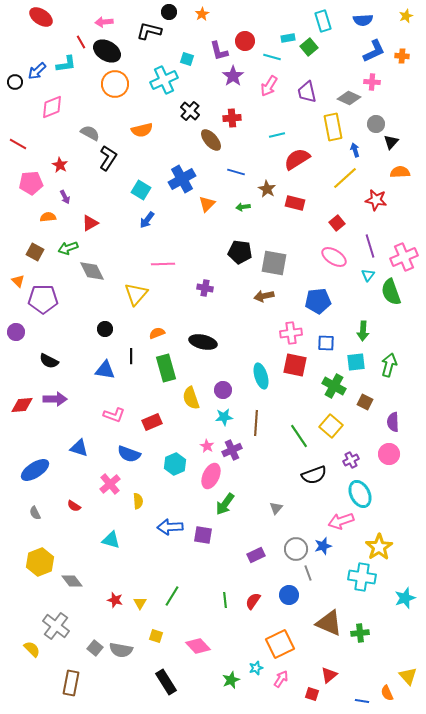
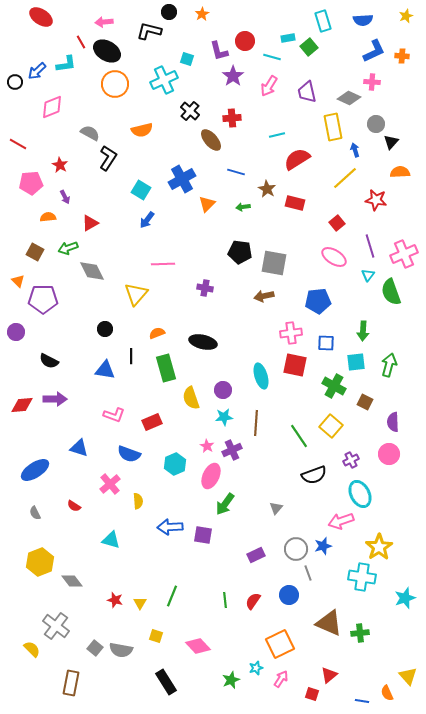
pink cross at (404, 257): moved 3 px up
green line at (172, 596): rotated 10 degrees counterclockwise
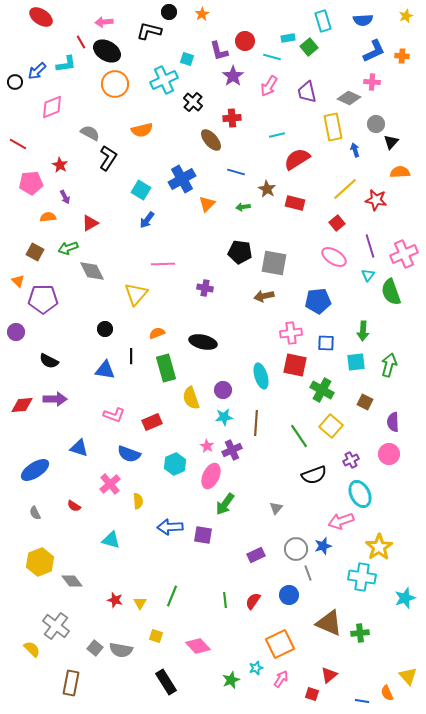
black cross at (190, 111): moved 3 px right, 9 px up
yellow line at (345, 178): moved 11 px down
green cross at (334, 386): moved 12 px left, 4 px down
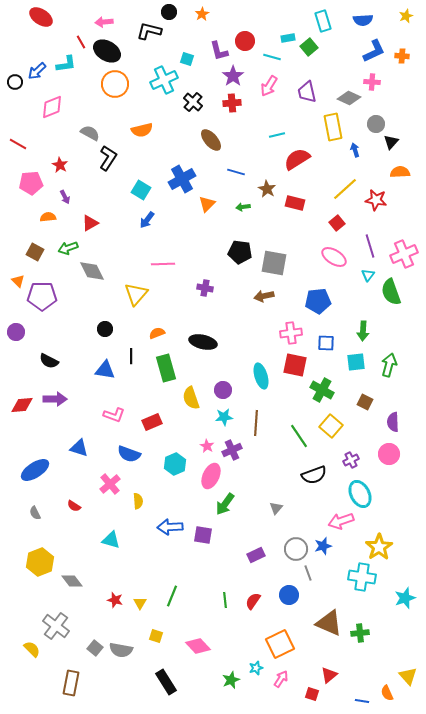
red cross at (232, 118): moved 15 px up
purple pentagon at (43, 299): moved 1 px left, 3 px up
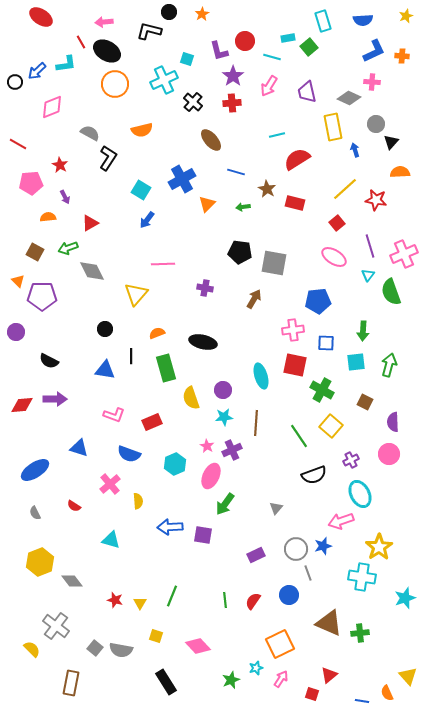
brown arrow at (264, 296): moved 10 px left, 3 px down; rotated 132 degrees clockwise
pink cross at (291, 333): moved 2 px right, 3 px up
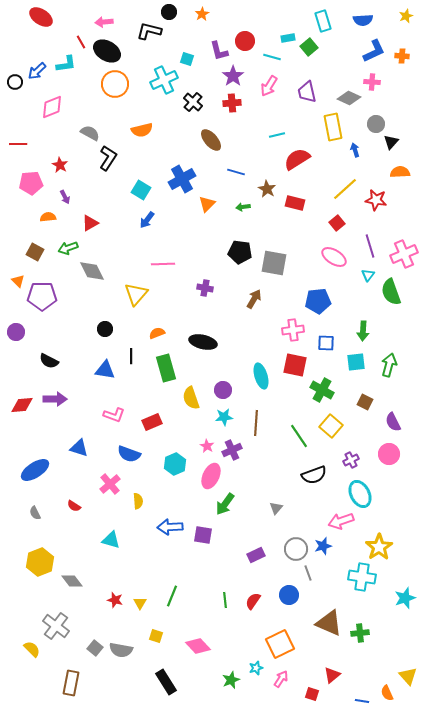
red line at (18, 144): rotated 30 degrees counterclockwise
purple semicircle at (393, 422): rotated 24 degrees counterclockwise
red triangle at (329, 675): moved 3 px right
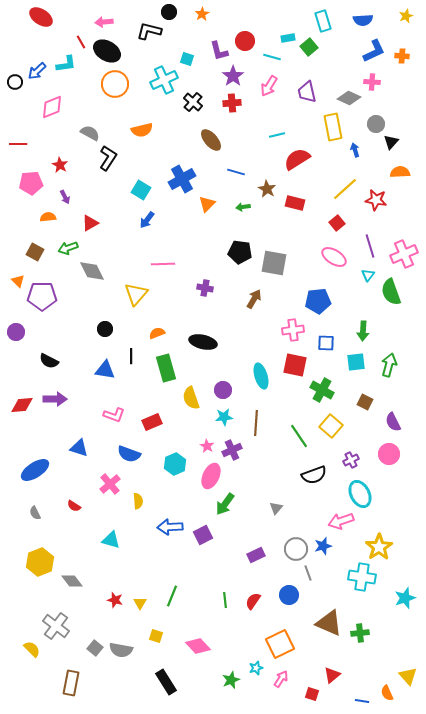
purple square at (203, 535): rotated 36 degrees counterclockwise
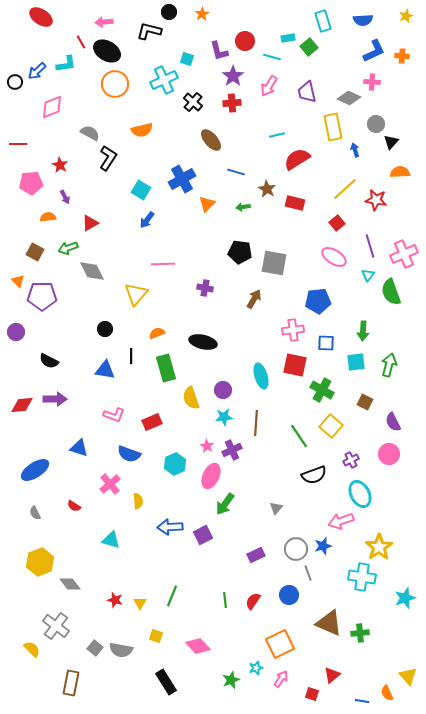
gray diamond at (72, 581): moved 2 px left, 3 px down
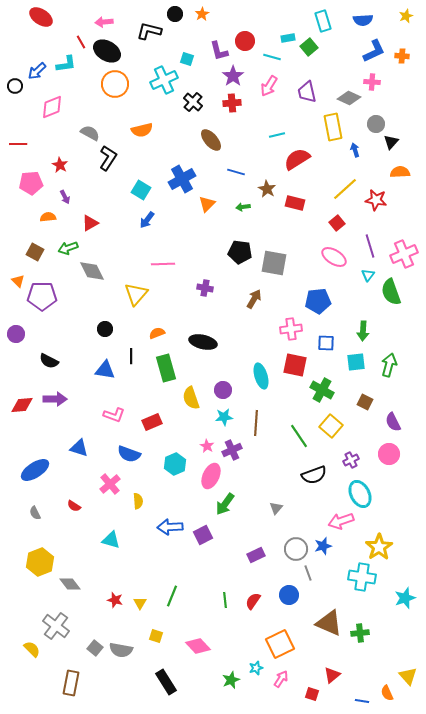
black circle at (169, 12): moved 6 px right, 2 px down
black circle at (15, 82): moved 4 px down
pink cross at (293, 330): moved 2 px left, 1 px up
purple circle at (16, 332): moved 2 px down
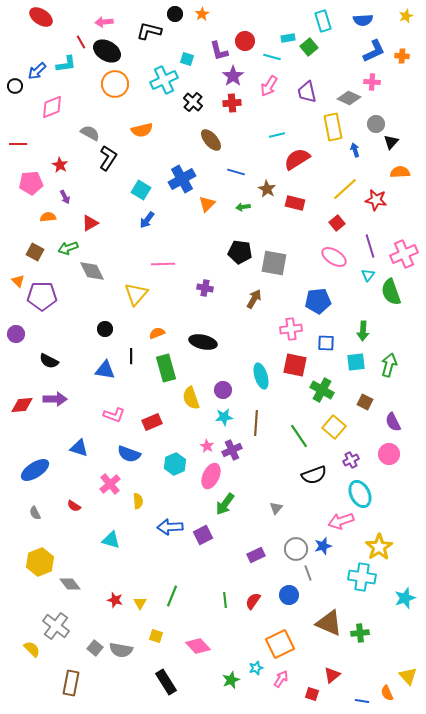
yellow square at (331, 426): moved 3 px right, 1 px down
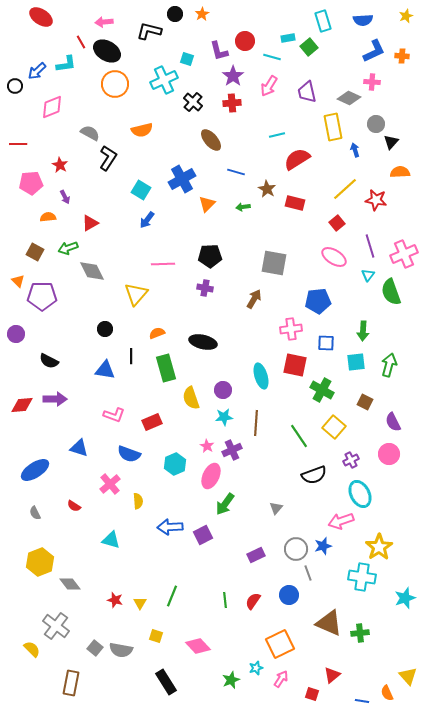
black pentagon at (240, 252): moved 30 px left, 4 px down; rotated 10 degrees counterclockwise
